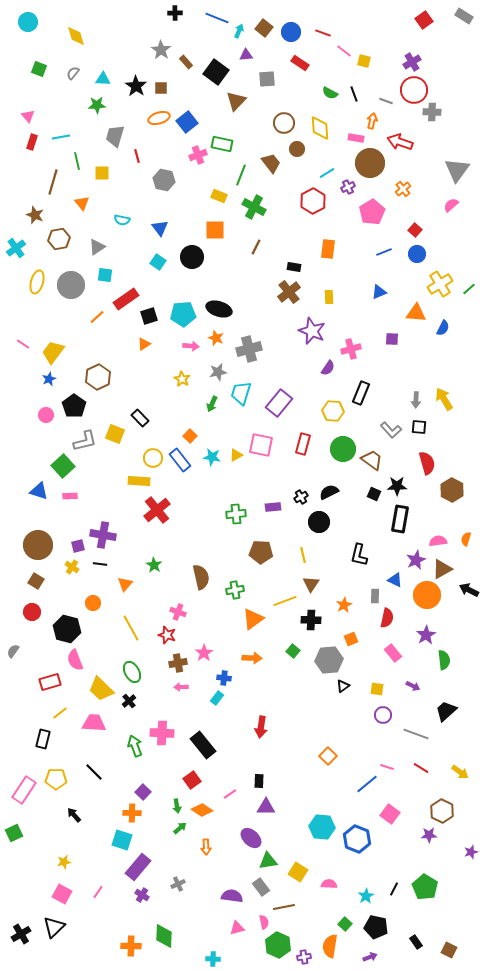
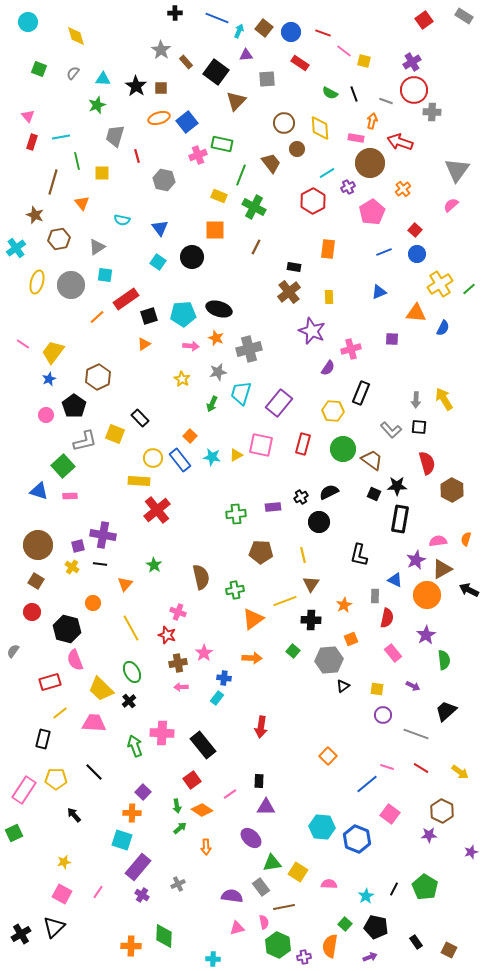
green star at (97, 105): rotated 18 degrees counterclockwise
green triangle at (268, 861): moved 4 px right, 2 px down
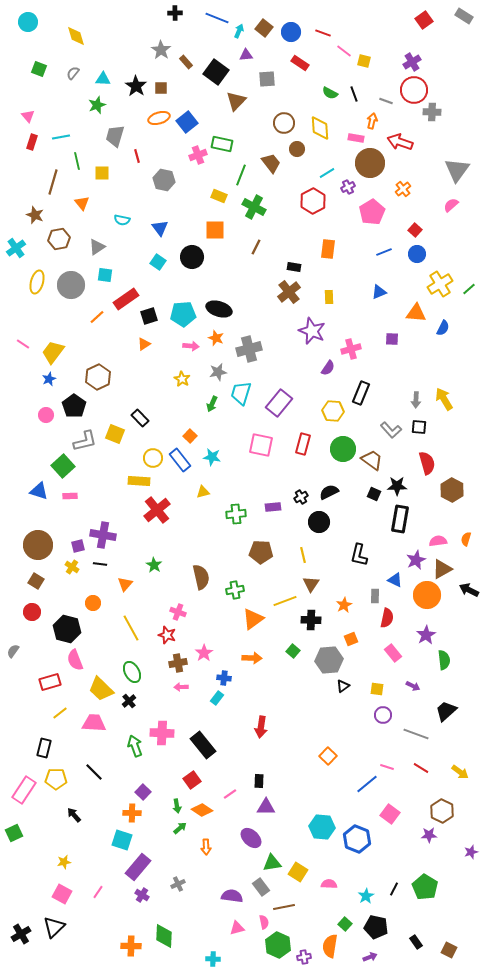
yellow triangle at (236, 455): moved 33 px left, 37 px down; rotated 16 degrees clockwise
black rectangle at (43, 739): moved 1 px right, 9 px down
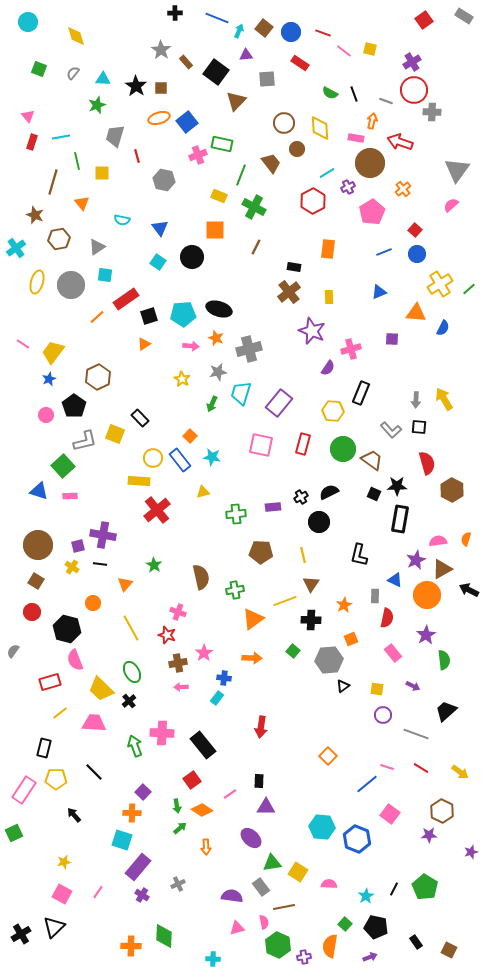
yellow square at (364, 61): moved 6 px right, 12 px up
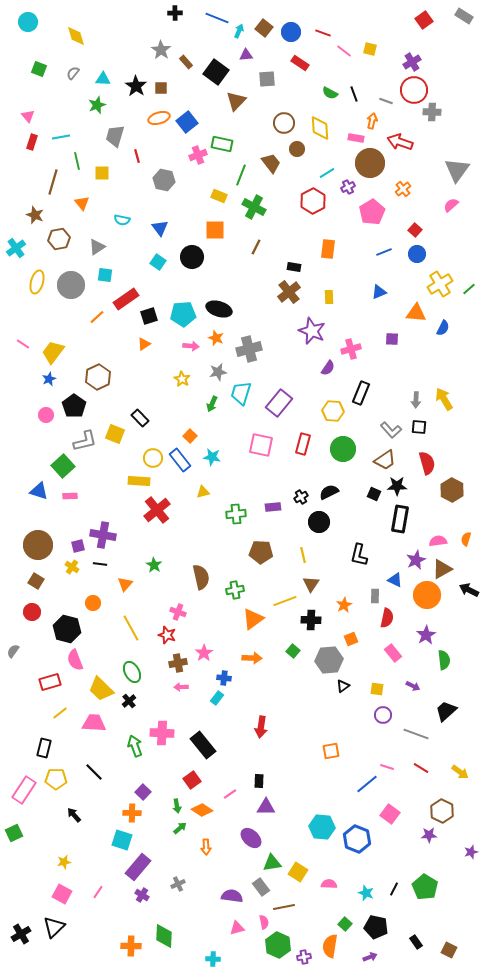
brown trapezoid at (372, 460): moved 13 px right; rotated 110 degrees clockwise
orange square at (328, 756): moved 3 px right, 5 px up; rotated 36 degrees clockwise
cyan star at (366, 896): moved 3 px up; rotated 21 degrees counterclockwise
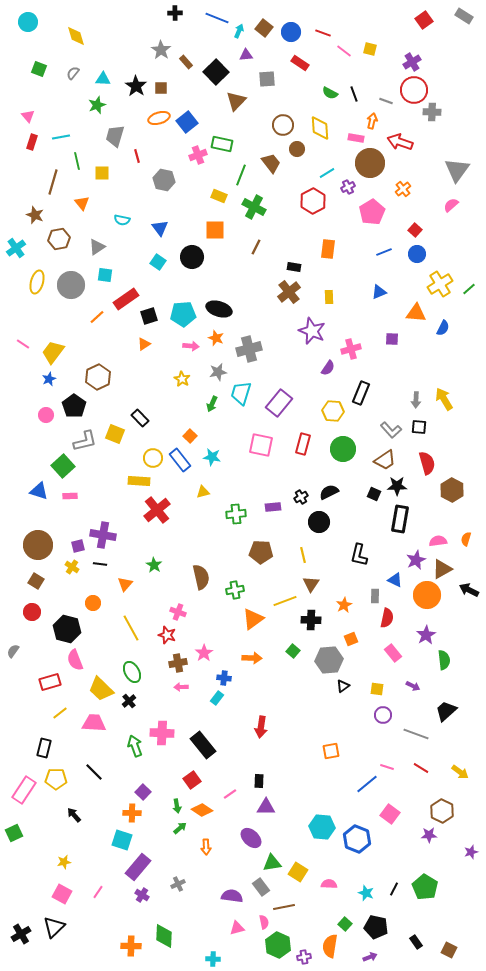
black square at (216, 72): rotated 10 degrees clockwise
brown circle at (284, 123): moved 1 px left, 2 px down
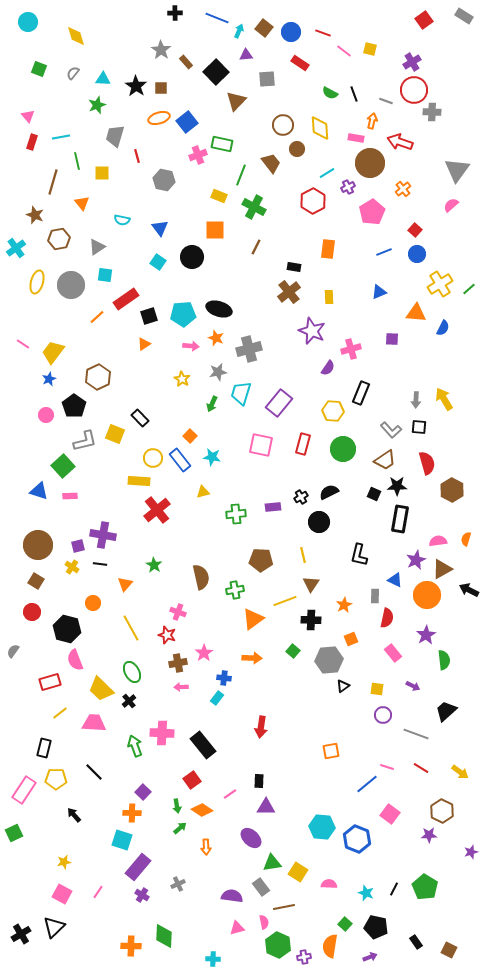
brown pentagon at (261, 552): moved 8 px down
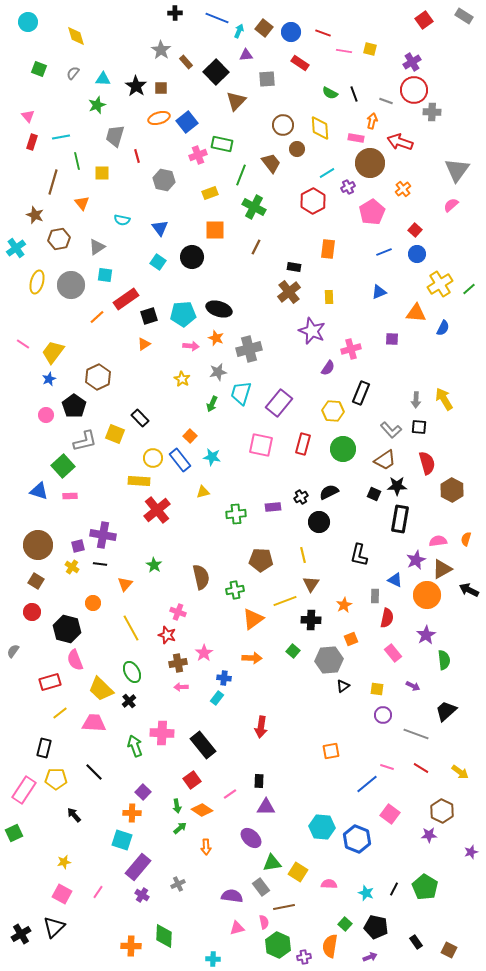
pink line at (344, 51): rotated 28 degrees counterclockwise
yellow rectangle at (219, 196): moved 9 px left, 3 px up; rotated 42 degrees counterclockwise
